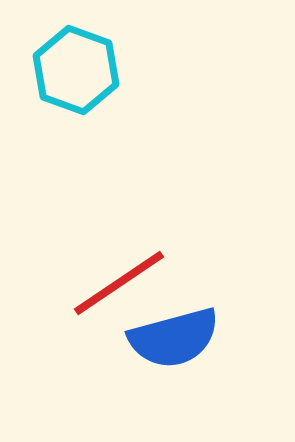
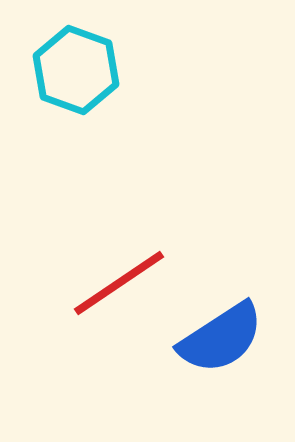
blue semicircle: moved 47 px right; rotated 18 degrees counterclockwise
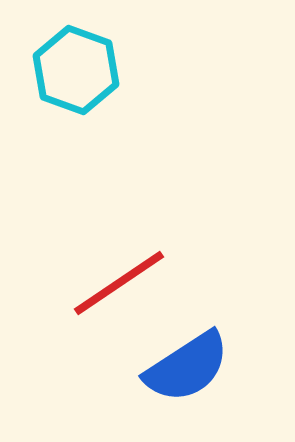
blue semicircle: moved 34 px left, 29 px down
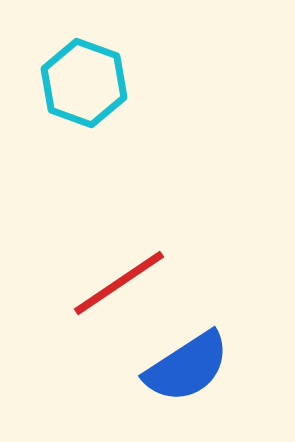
cyan hexagon: moved 8 px right, 13 px down
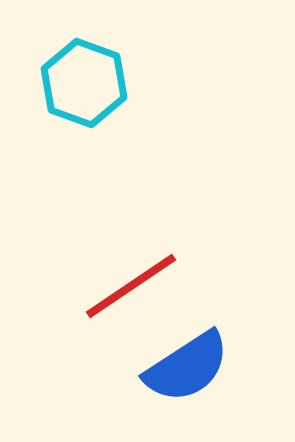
red line: moved 12 px right, 3 px down
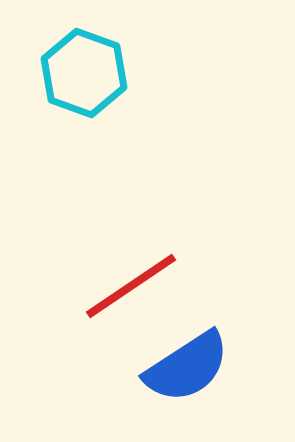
cyan hexagon: moved 10 px up
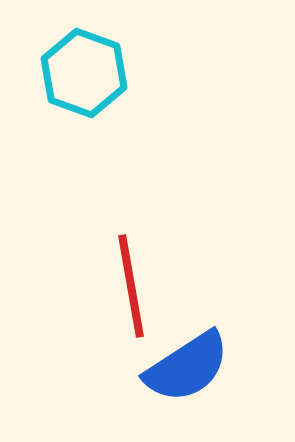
red line: rotated 66 degrees counterclockwise
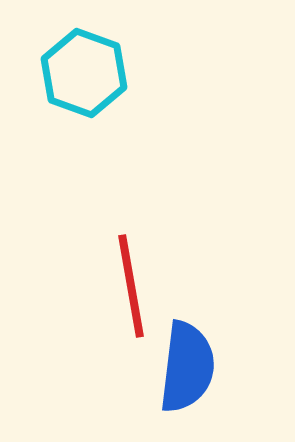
blue semicircle: rotated 50 degrees counterclockwise
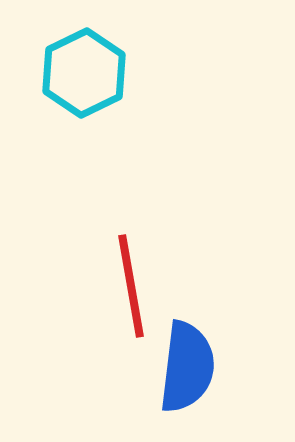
cyan hexagon: rotated 14 degrees clockwise
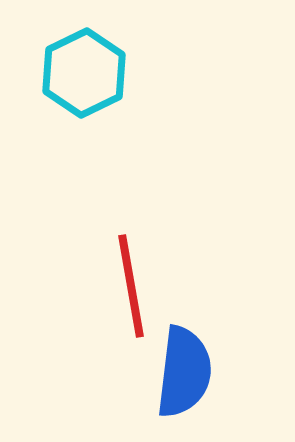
blue semicircle: moved 3 px left, 5 px down
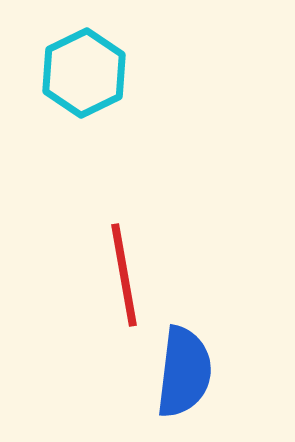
red line: moved 7 px left, 11 px up
